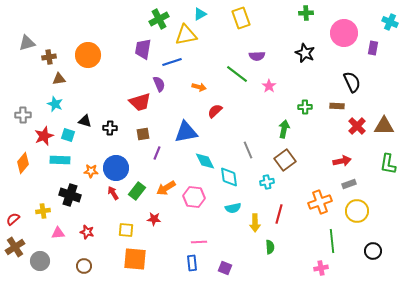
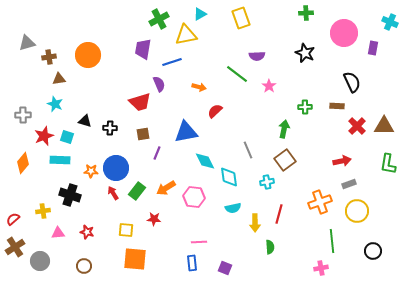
cyan square at (68, 135): moved 1 px left, 2 px down
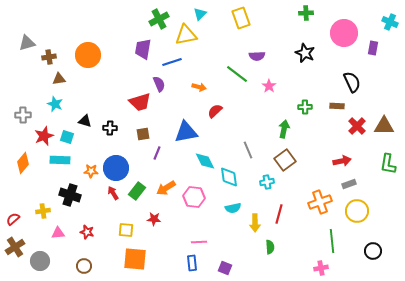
cyan triangle at (200, 14): rotated 16 degrees counterclockwise
